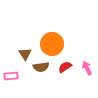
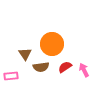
pink arrow: moved 3 px left, 2 px down
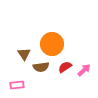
brown triangle: moved 1 px left
pink arrow: rotated 72 degrees clockwise
pink rectangle: moved 6 px right, 9 px down
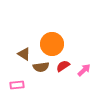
brown triangle: rotated 24 degrees counterclockwise
red semicircle: moved 2 px left, 1 px up
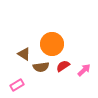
pink rectangle: rotated 24 degrees counterclockwise
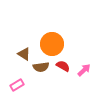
red semicircle: rotated 64 degrees clockwise
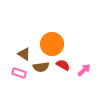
red semicircle: moved 1 px up
pink rectangle: moved 2 px right, 12 px up; rotated 48 degrees clockwise
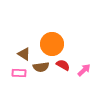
pink rectangle: rotated 16 degrees counterclockwise
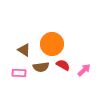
brown triangle: moved 4 px up
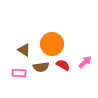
pink arrow: moved 1 px right, 8 px up
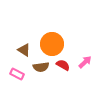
pink rectangle: moved 2 px left, 1 px down; rotated 24 degrees clockwise
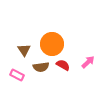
brown triangle: rotated 24 degrees clockwise
pink arrow: moved 3 px right
pink rectangle: moved 1 px down
